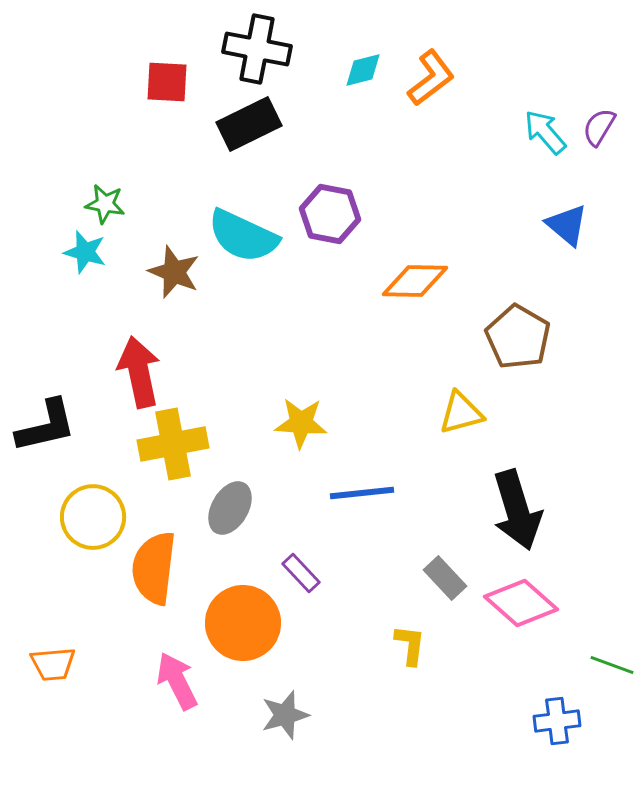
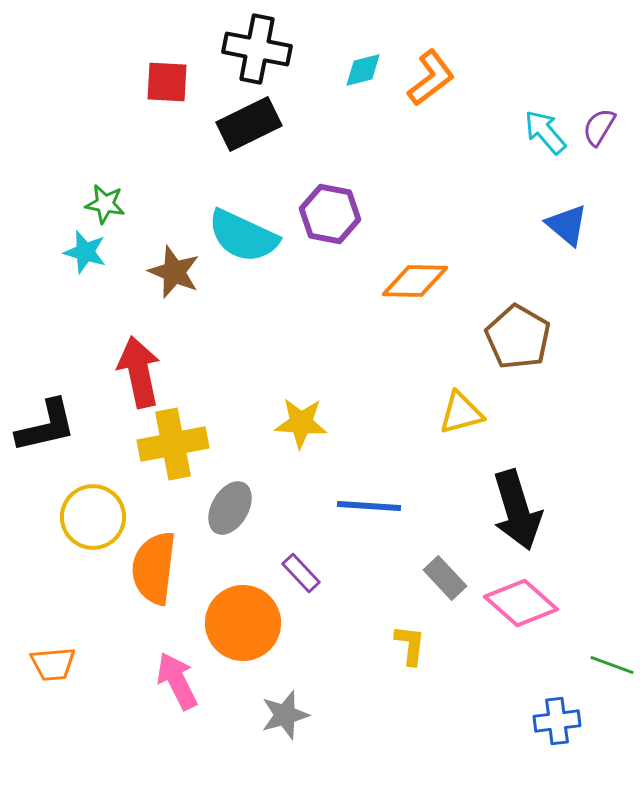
blue line: moved 7 px right, 13 px down; rotated 10 degrees clockwise
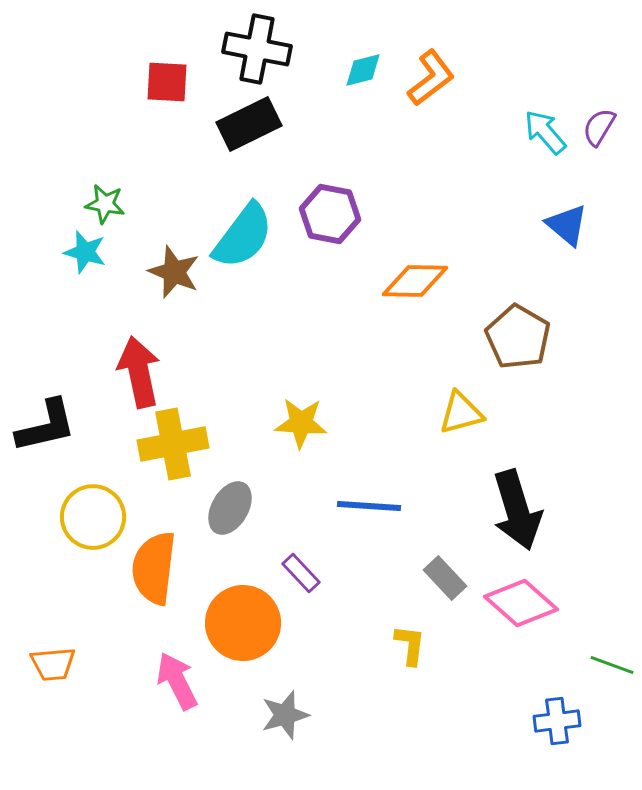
cyan semicircle: rotated 78 degrees counterclockwise
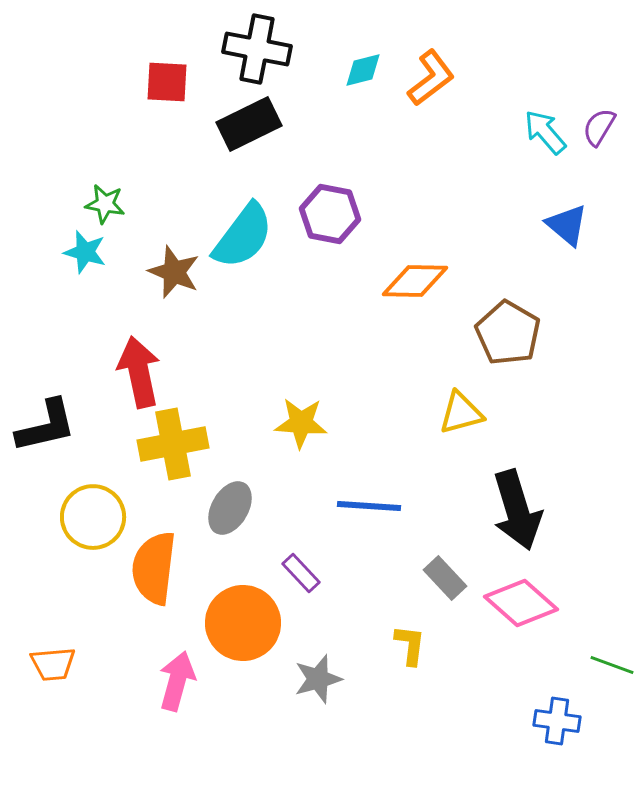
brown pentagon: moved 10 px left, 4 px up
pink arrow: rotated 42 degrees clockwise
gray star: moved 33 px right, 36 px up
blue cross: rotated 15 degrees clockwise
